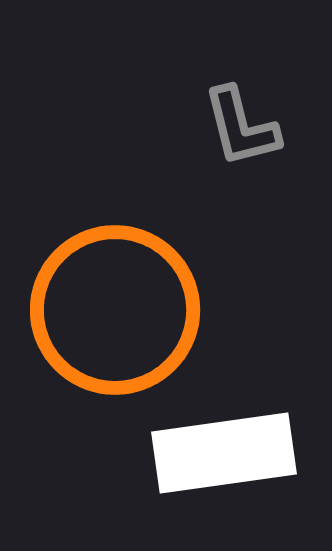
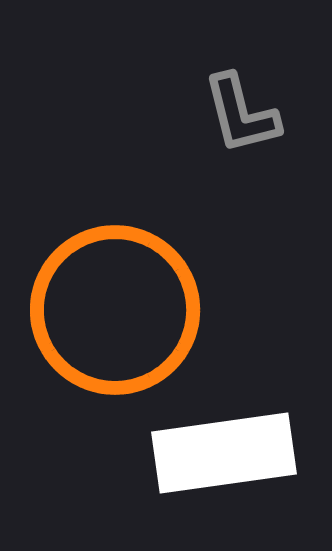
gray L-shape: moved 13 px up
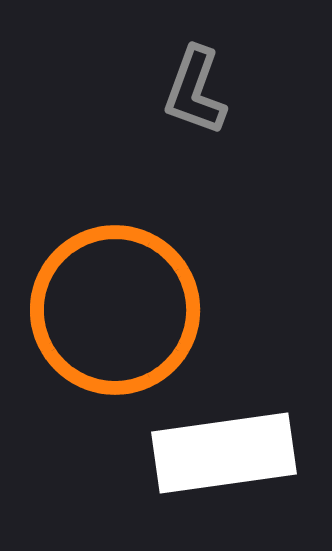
gray L-shape: moved 46 px left, 23 px up; rotated 34 degrees clockwise
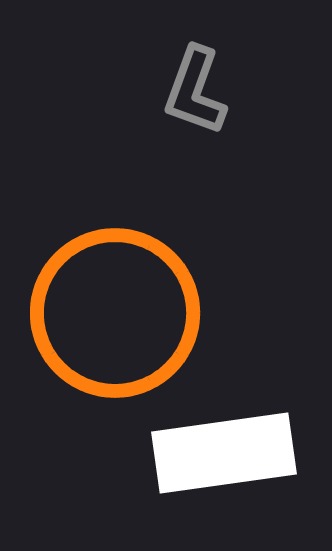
orange circle: moved 3 px down
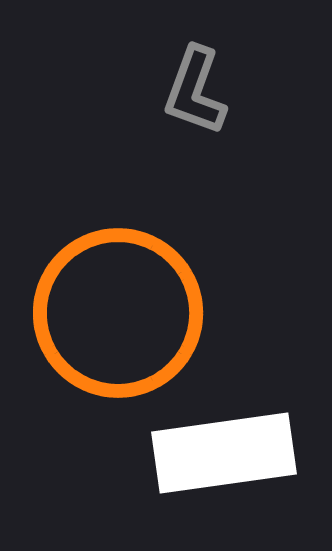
orange circle: moved 3 px right
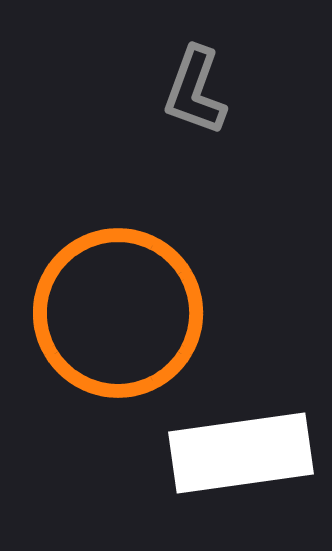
white rectangle: moved 17 px right
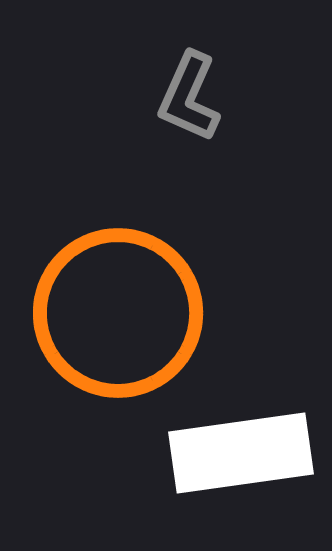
gray L-shape: moved 6 px left, 6 px down; rotated 4 degrees clockwise
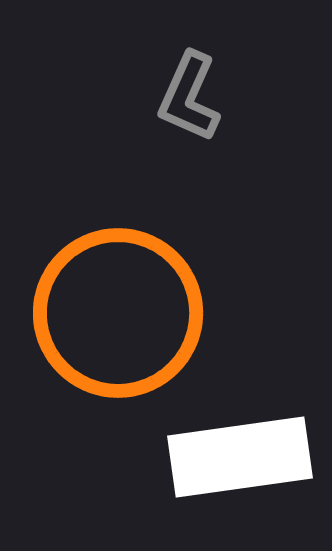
white rectangle: moved 1 px left, 4 px down
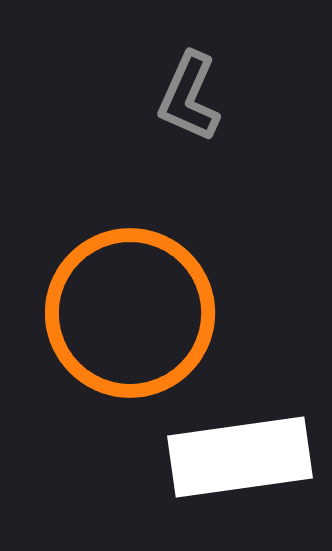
orange circle: moved 12 px right
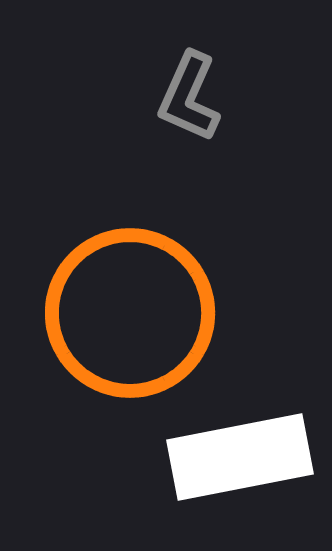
white rectangle: rotated 3 degrees counterclockwise
